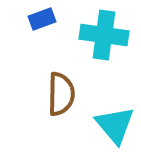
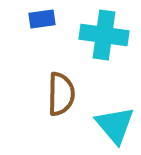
blue rectangle: rotated 12 degrees clockwise
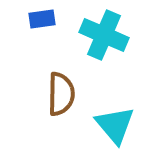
cyan cross: rotated 15 degrees clockwise
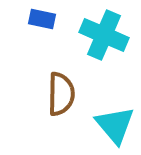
blue rectangle: rotated 20 degrees clockwise
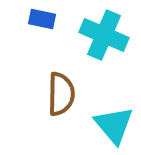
cyan triangle: moved 1 px left
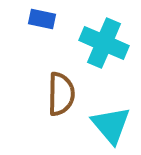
cyan cross: moved 8 px down
cyan triangle: moved 3 px left
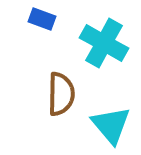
blue rectangle: rotated 8 degrees clockwise
cyan cross: rotated 6 degrees clockwise
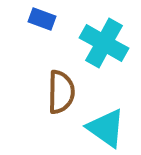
brown semicircle: moved 2 px up
cyan triangle: moved 5 px left, 3 px down; rotated 15 degrees counterclockwise
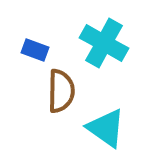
blue rectangle: moved 7 px left, 31 px down
brown semicircle: moved 1 px up
